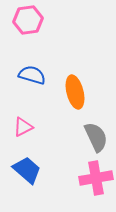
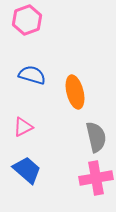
pink hexagon: moved 1 px left; rotated 12 degrees counterclockwise
gray semicircle: rotated 12 degrees clockwise
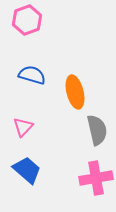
pink triangle: rotated 20 degrees counterclockwise
gray semicircle: moved 1 px right, 7 px up
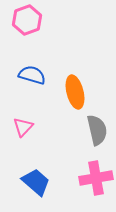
blue trapezoid: moved 9 px right, 12 px down
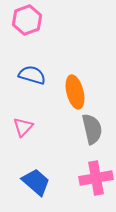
gray semicircle: moved 5 px left, 1 px up
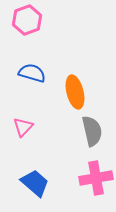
blue semicircle: moved 2 px up
gray semicircle: moved 2 px down
blue trapezoid: moved 1 px left, 1 px down
